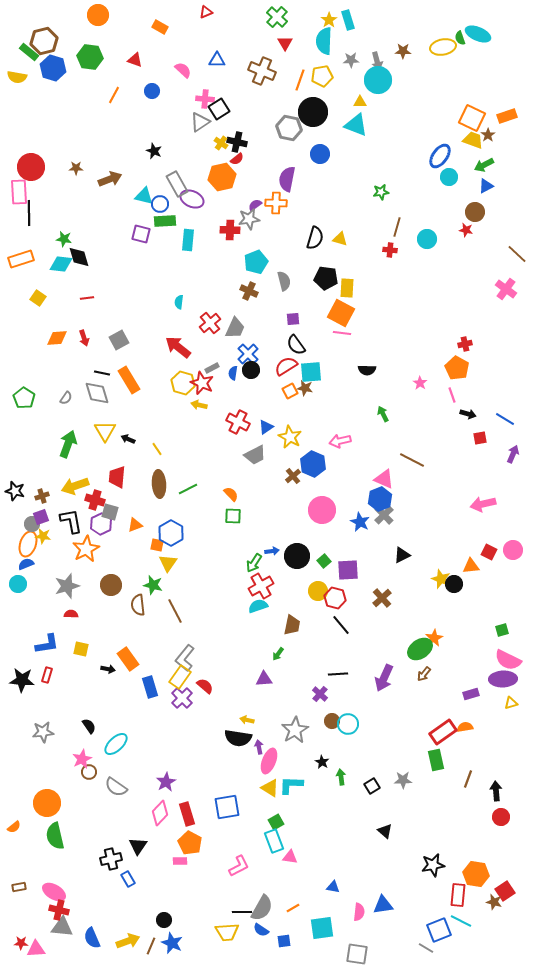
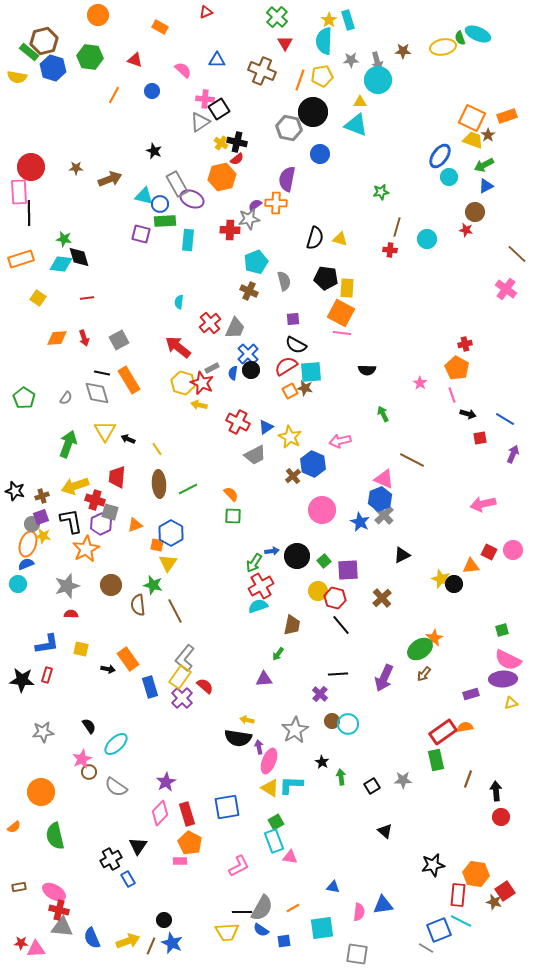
black semicircle at (296, 345): rotated 25 degrees counterclockwise
orange circle at (47, 803): moved 6 px left, 11 px up
black cross at (111, 859): rotated 15 degrees counterclockwise
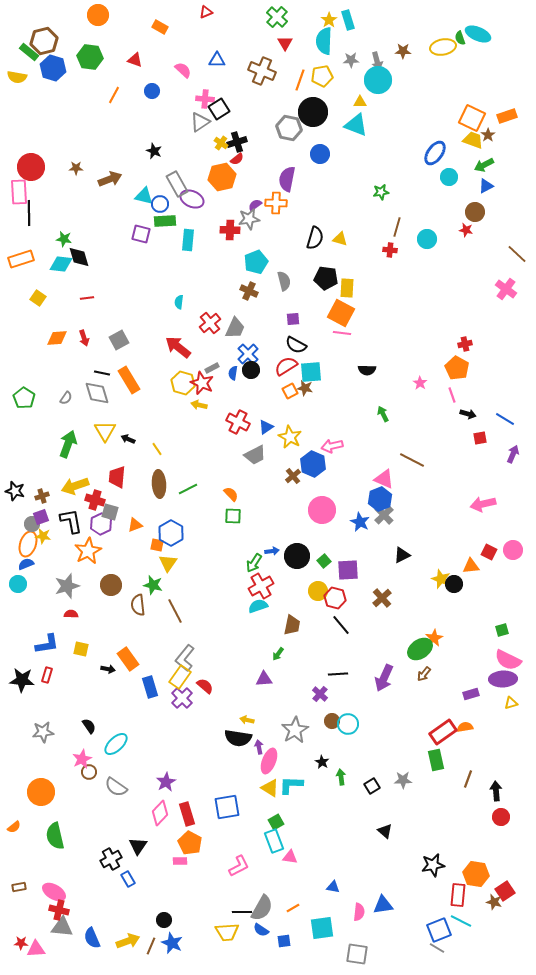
black cross at (237, 142): rotated 30 degrees counterclockwise
blue ellipse at (440, 156): moved 5 px left, 3 px up
pink arrow at (340, 441): moved 8 px left, 5 px down
orange star at (86, 549): moved 2 px right, 2 px down
gray line at (426, 948): moved 11 px right
